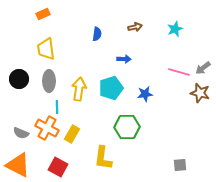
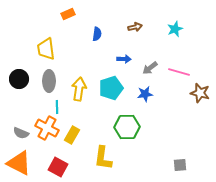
orange rectangle: moved 25 px right
gray arrow: moved 53 px left
yellow rectangle: moved 1 px down
orange triangle: moved 1 px right, 2 px up
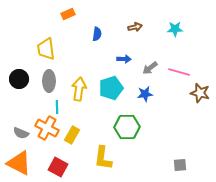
cyan star: rotated 21 degrees clockwise
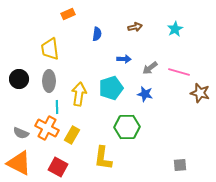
cyan star: rotated 28 degrees counterclockwise
yellow trapezoid: moved 4 px right
yellow arrow: moved 5 px down
blue star: rotated 21 degrees clockwise
